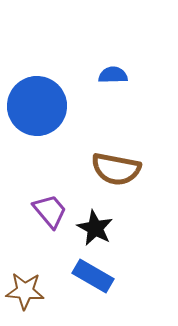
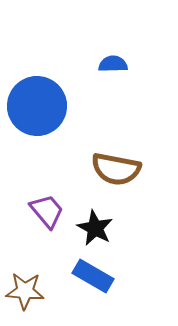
blue semicircle: moved 11 px up
purple trapezoid: moved 3 px left
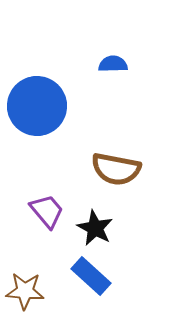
blue rectangle: moved 2 px left; rotated 12 degrees clockwise
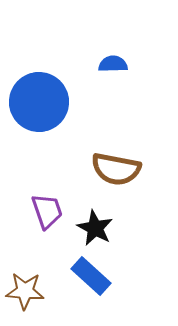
blue circle: moved 2 px right, 4 px up
purple trapezoid: rotated 21 degrees clockwise
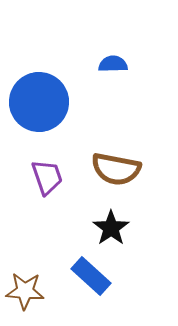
purple trapezoid: moved 34 px up
black star: moved 16 px right; rotated 9 degrees clockwise
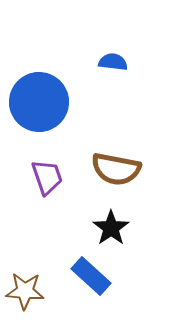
blue semicircle: moved 2 px up; rotated 8 degrees clockwise
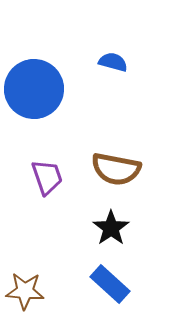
blue semicircle: rotated 8 degrees clockwise
blue circle: moved 5 px left, 13 px up
blue rectangle: moved 19 px right, 8 px down
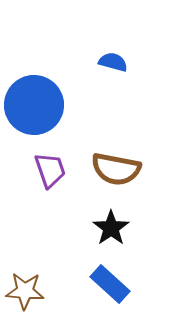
blue circle: moved 16 px down
purple trapezoid: moved 3 px right, 7 px up
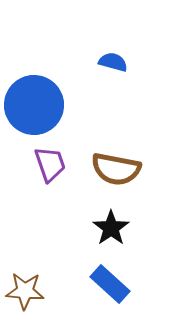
purple trapezoid: moved 6 px up
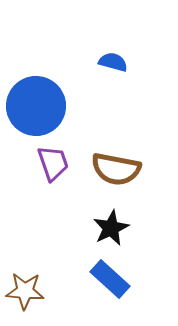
blue circle: moved 2 px right, 1 px down
purple trapezoid: moved 3 px right, 1 px up
black star: rotated 9 degrees clockwise
blue rectangle: moved 5 px up
